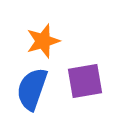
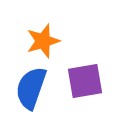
blue semicircle: moved 1 px left, 1 px up
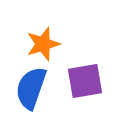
orange star: moved 3 px down
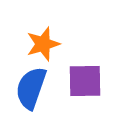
purple square: rotated 9 degrees clockwise
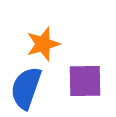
blue semicircle: moved 5 px left
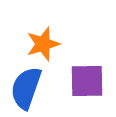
purple square: moved 2 px right
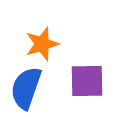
orange star: moved 1 px left
